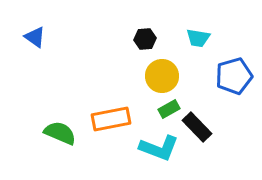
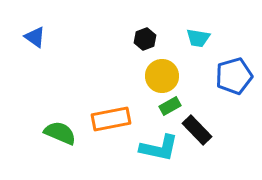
black hexagon: rotated 15 degrees counterclockwise
green rectangle: moved 1 px right, 3 px up
black rectangle: moved 3 px down
cyan L-shape: rotated 9 degrees counterclockwise
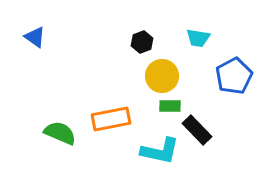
black hexagon: moved 3 px left, 3 px down
blue pentagon: rotated 12 degrees counterclockwise
green rectangle: rotated 30 degrees clockwise
cyan L-shape: moved 1 px right, 3 px down
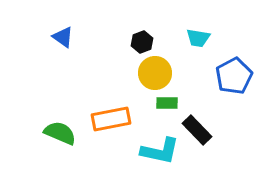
blue triangle: moved 28 px right
yellow circle: moved 7 px left, 3 px up
green rectangle: moved 3 px left, 3 px up
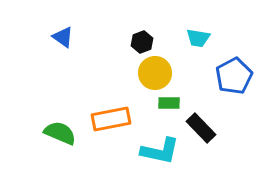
green rectangle: moved 2 px right
black rectangle: moved 4 px right, 2 px up
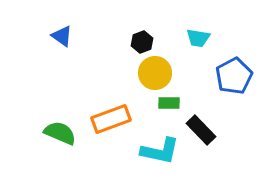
blue triangle: moved 1 px left, 1 px up
orange rectangle: rotated 9 degrees counterclockwise
black rectangle: moved 2 px down
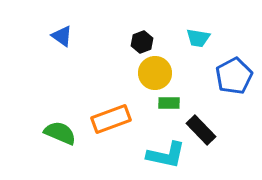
cyan L-shape: moved 6 px right, 4 px down
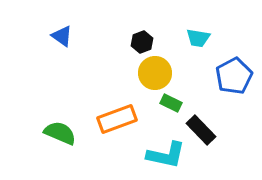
green rectangle: moved 2 px right; rotated 25 degrees clockwise
orange rectangle: moved 6 px right
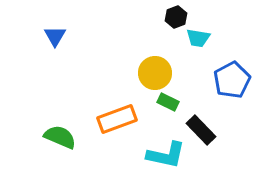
blue triangle: moved 7 px left; rotated 25 degrees clockwise
black hexagon: moved 34 px right, 25 px up
blue pentagon: moved 2 px left, 4 px down
green rectangle: moved 3 px left, 1 px up
green semicircle: moved 4 px down
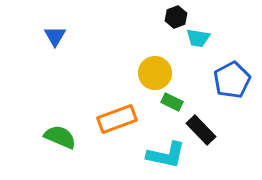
green rectangle: moved 4 px right
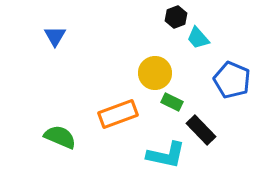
cyan trapezoid: rotated 40 degrees clockwise
blue pentagon: rotated 21 degrees counterclockwise
orange rectangle: moved 1 px right, 5 px up
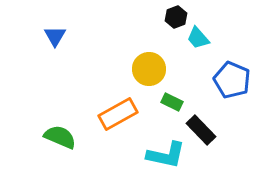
yellow circle: moved 6 px left, 4 px up
orange rectangle: rotated 9 degrees counterclockwise
